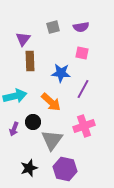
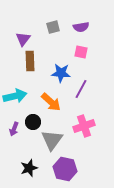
pink square: moved 1 px left, 1 px up
purple line: moved 2 px left
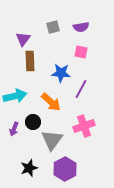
purple hexagon: rotated 20 degrees clockwise
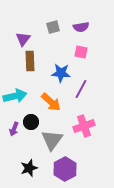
black circle: moved 2 px left
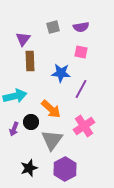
orange arrow: moved 7 px down
pink cross: rotated 15 degrees counterclockwise
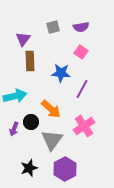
pink square: rotated 24 degrees clockwise
purple line: moved 1 px right
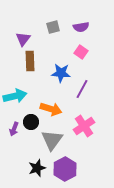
orange arrow: rotated 25 degrees counterclockwise
black star: moved 8 px right
